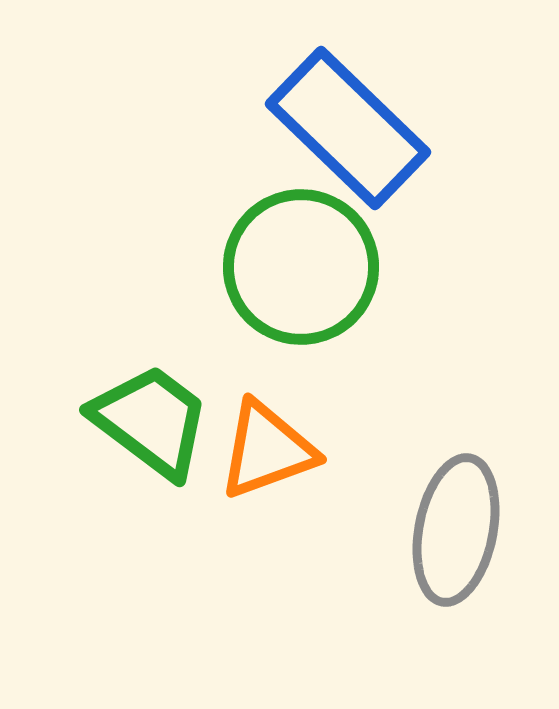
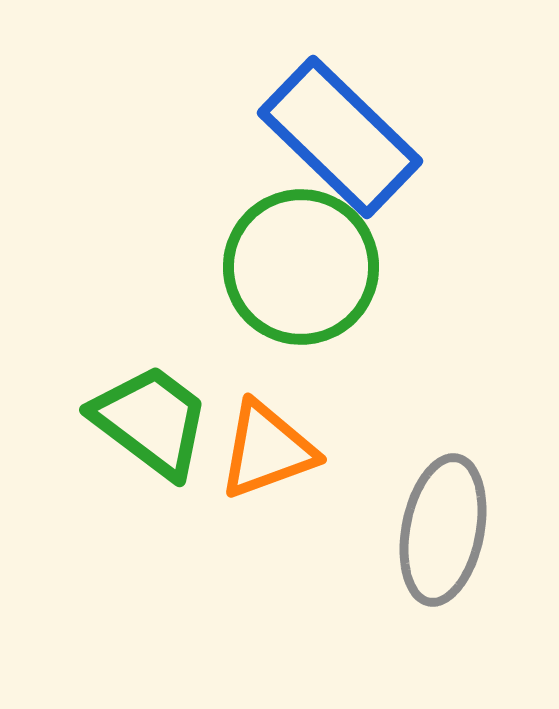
blue rectangle: moved 8 px left, 9 px down
gray ellipse: moved 13 px left
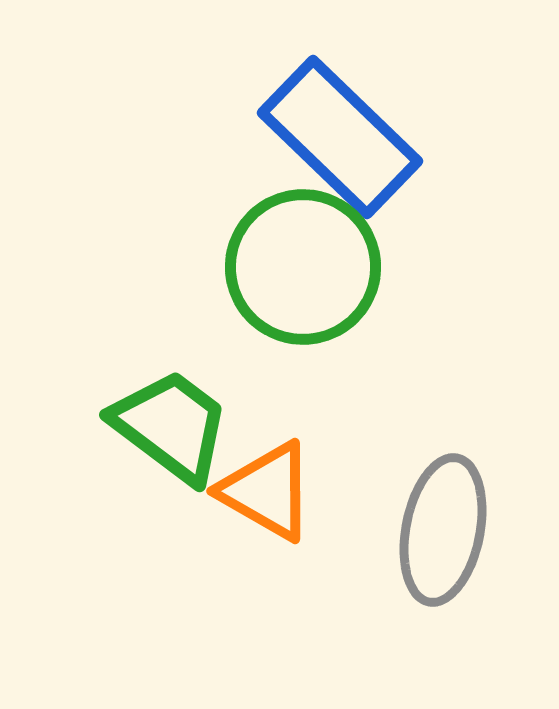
green circle: moved 2 px right
green trapezoid: moved 20 px right, 5 px down
orange triangle: moved 41 px down; rotated 50 degrees clockwise
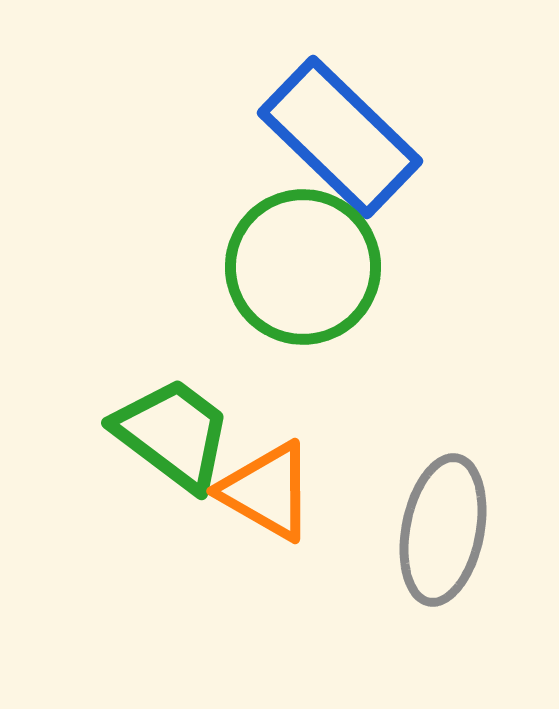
green trapezoid: moved 2 px right, 8 px down
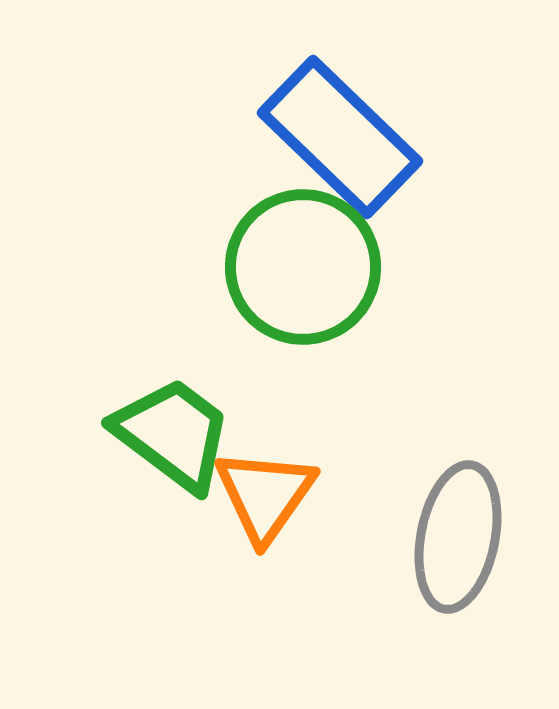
orange triangle: moved 2 px left, 4 px down; rotated 35 degrees clockwise
gray ellipse: moved 15 px right, 7 px down
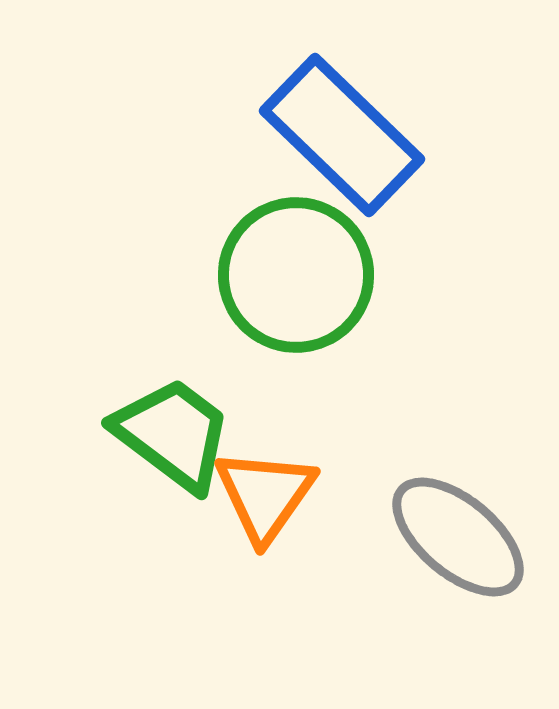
blue rectangle: moved 2 px right, 2 px up
green circle: moved 7 px left, 8 px down
gray ellipse: rotated 61 degrees counterclockwise
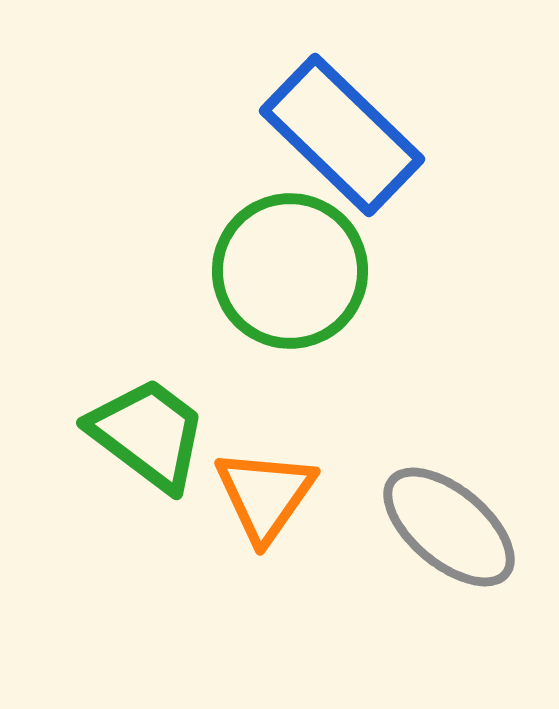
green circle: moved 6 px left, 4 px up
green trapezoid: moved 25 px left
gray ellipse: moved 9 px left, 10 px up
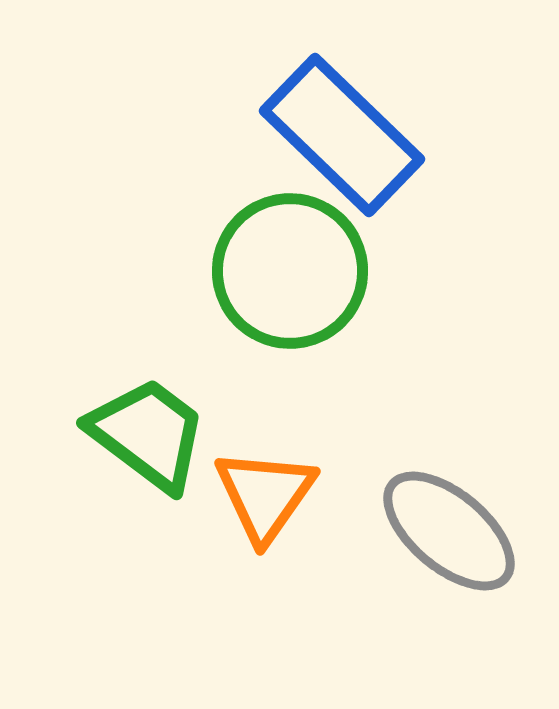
gray ellipse: moved 4 px down
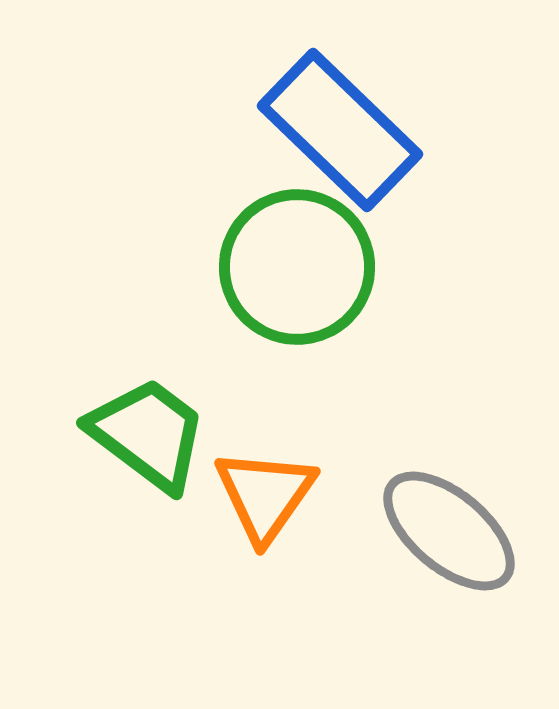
blue rectangle: moved 2 px left, 5 px up
green circle: moved 7 px right, 4 px up
